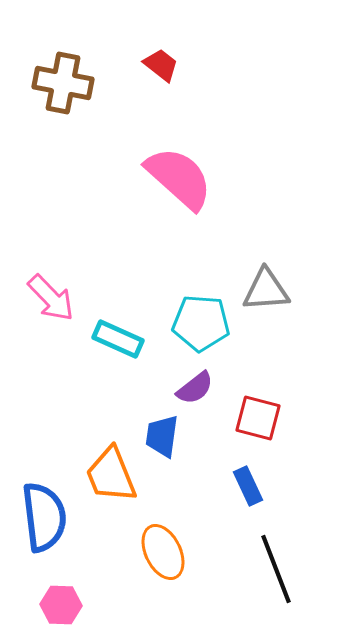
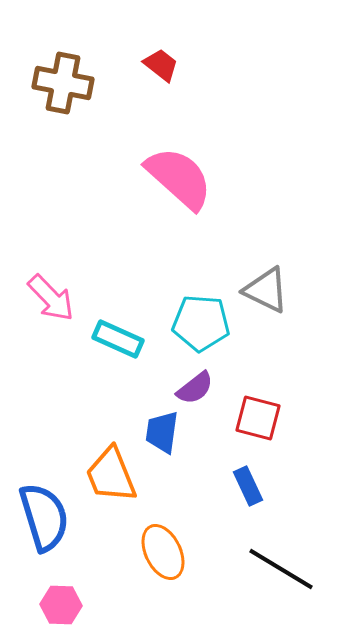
gray triangle: rotated 30 degrees clockwise
blue trapezoid: moved 4 px up
blue semicircle: rotated 10 degrees counterclockwise
black line: moved 5 px right; rotated 38 degrees counterclockwise
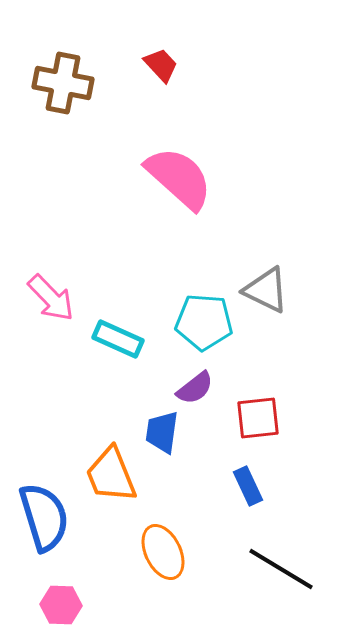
red trapezoid: rotated 9 degrees clockwise
cyan pentagon: moved 3 px right, 1 px up
red square: rotated 21 degrees counterclockwise
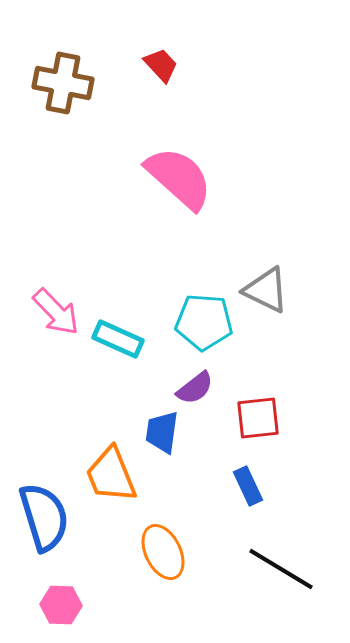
pink arrow: moved 5 px right, 14 px down
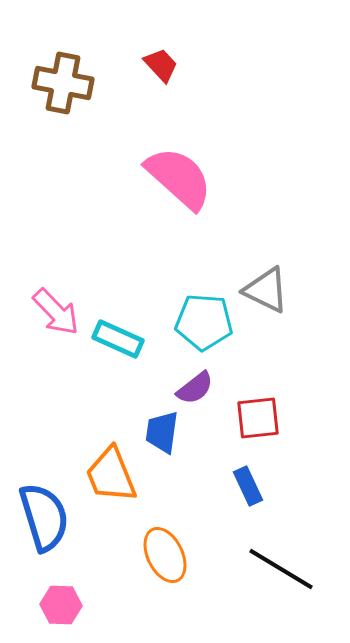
orange ellipse: moved 2 px right, 3 px down
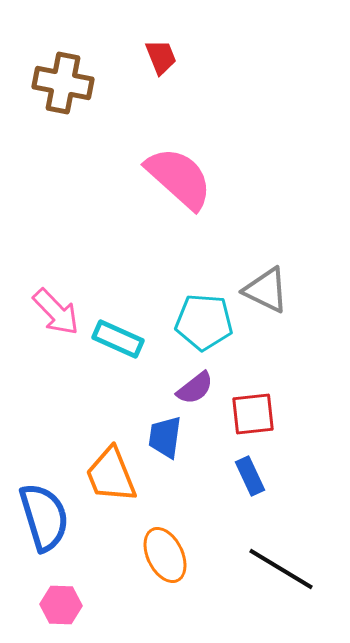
red trapezoid: moved 8 px up; rotated 21 degrees clockwise
red square: moved 5 px left, 4 px up
blue trapezoid: moved 3 px right, 5 px down
blue rectangle: moved 2 px right, 10 px up
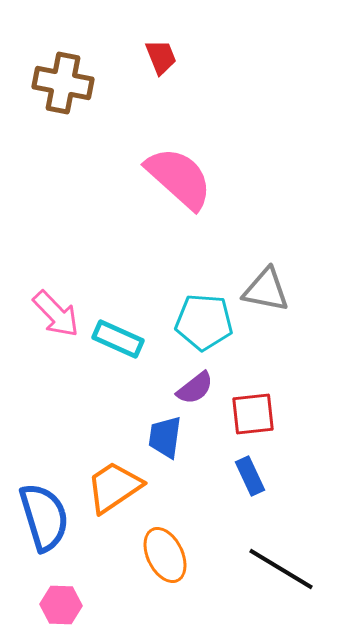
gray triangle: rotated 15 degrees counterclockwise
pink arrow: moved 2 px down
orange trapezoid: moved 3 px right, 12 px down; rotated 78 degrees clockwise
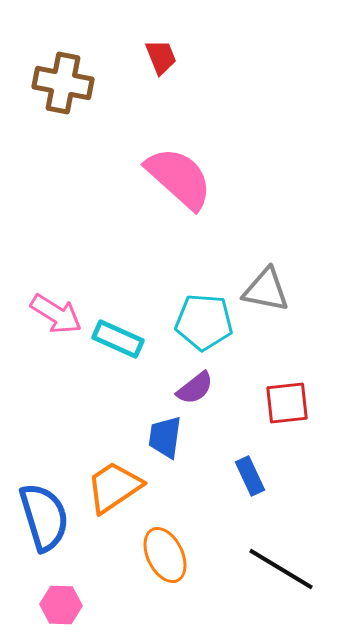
pink arrow: rotated 14 degrees counterclockwise
red square: moved 34 px right, 11 px up
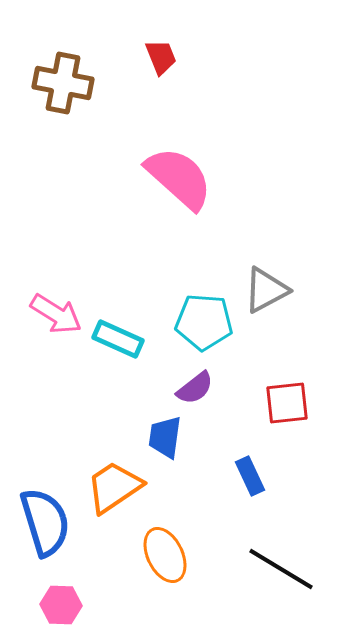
gray triangle: rotated 39 degrees counterclockwise
blue semicircle: moved 1 px right, 5 px down
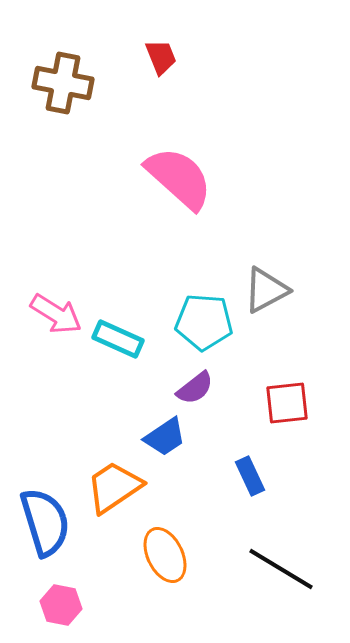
blue trapezoid: rotated 132 degrees counterclockwise
pink hexagon: rotated 9 degrees clockwise
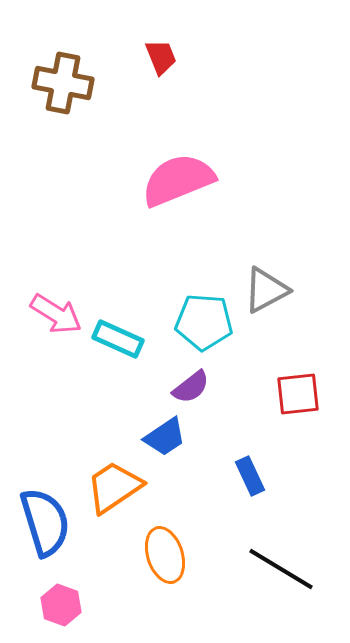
pink semicircle: moved 1 px left, 2 px down; rotated 64 degrees counterclockwise
purple semicircle: moved 4 px left, 1 px up
red square: moved 11 px right, 9 px up
orange ellipse: rotated 8 degrees clockwise
pink hexagon: rotated 9 degrees clockwise
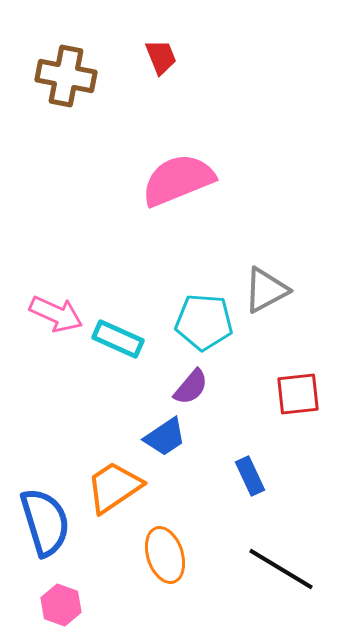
brown cross: moved 3 px right, 7 px up
pink arrow: rotated 8 degrees counterclockwise
purple semicircle: rotated 12 degrees counterclockwise
